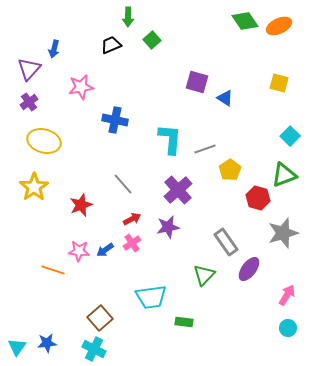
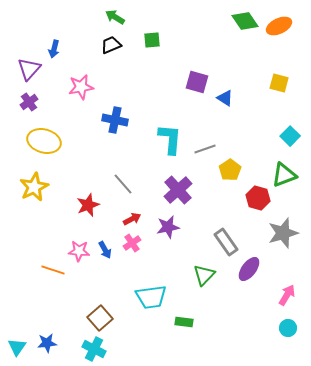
green arrow at (128, 17): moved 13 px left; rotated 120 degrees clockwise
green square at (152, 40): rotated 36 degrees clockwise
yellow star at (34, 187): rotated 8 degrees clockwise
red star at (81, 205): moved 7 px right
blue arrow at (105, 250): rotated 84 degrees counterclockwise
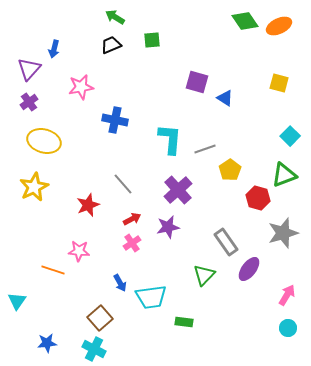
blue arrow at (105, 250): moved 15 px right, 33 px down
cyan triangle at (17, 347): moved 46 px up
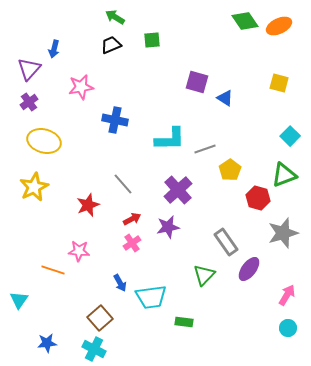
cyan L-shape at (170, 139): rotated 84 degrees clockwise
cyan triangle at (17, 301): moved 2 px right, 1 px up
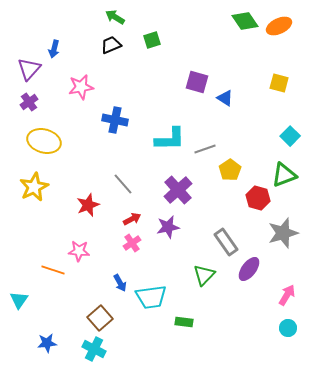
green square at (152, 40): rotated 12 degrees counterclockwise
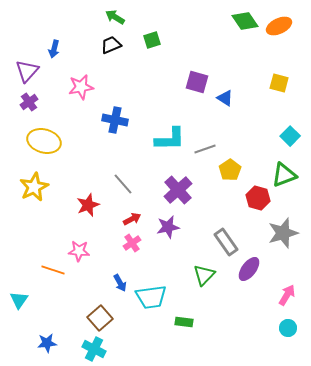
purple triangle at (29, 69): moved 2 px left, 2 px down
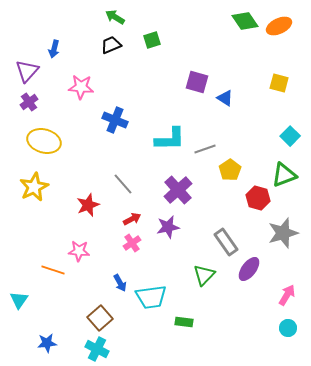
pink star at (81, 87): rotated 15 degrees clockwise
blue cross at (115, 120): rotated 10 degrees clockwise
cyan cross at (94, 349): moved 3 px right
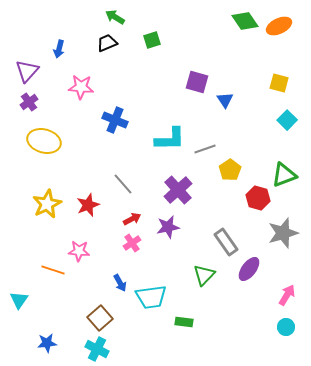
black trapezoid at (111, 45): moved 4 px left, 2 px up
blue arrow at (54, 49): moved 5 px right
blue triangle at (225, 98): moved 2 px down; rotated 24 degrees clockwise
cyan square at (290, 136): moved 3 px left, 16 px up
yellow star at (34, 187): moved 13 px right, 17 px down
cyan circle at (288, 328): moved 2 px left, 1 px up
